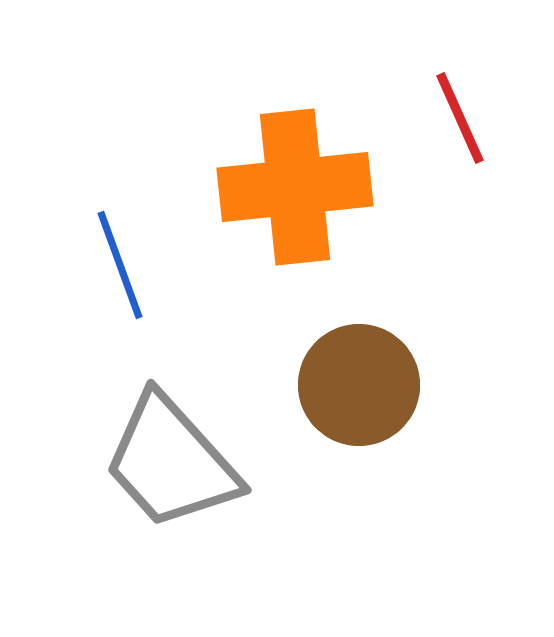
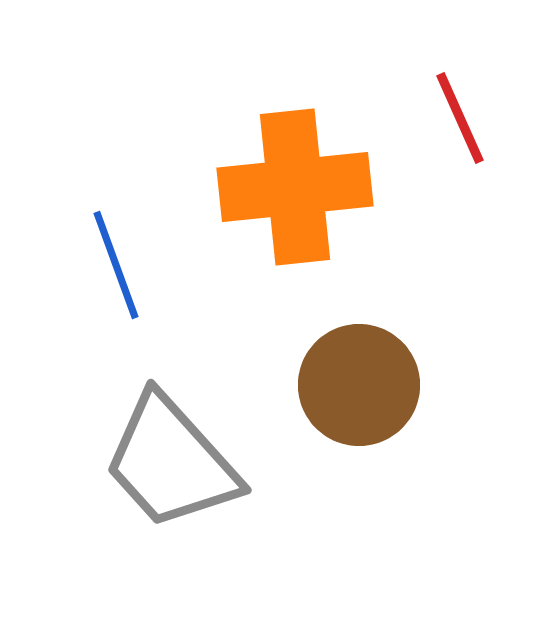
blue line: moved 4 px left
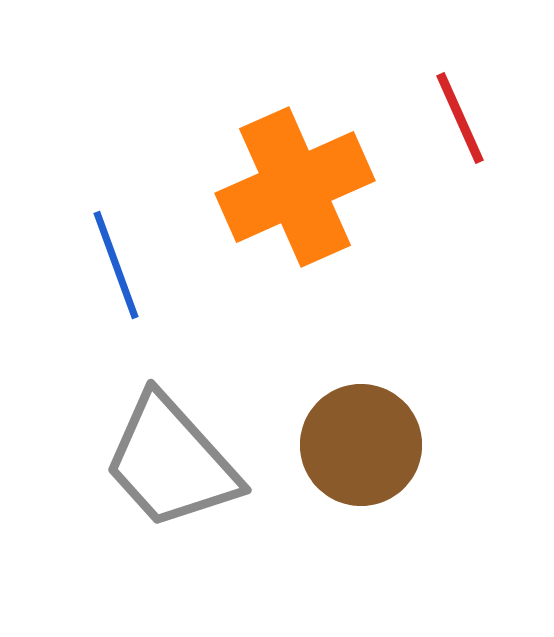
orange cross: rotated 18 degrees counterclockwise
brown circle: moved 2 px right, 60 px down
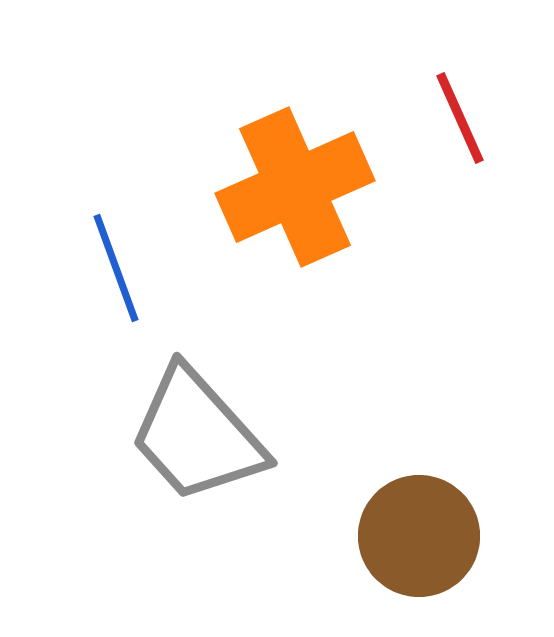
blue line: moved 3 px down
brown circle: moved 58 px right, 91 px down
gray trapezoid: moved 26 px right, 27 px up
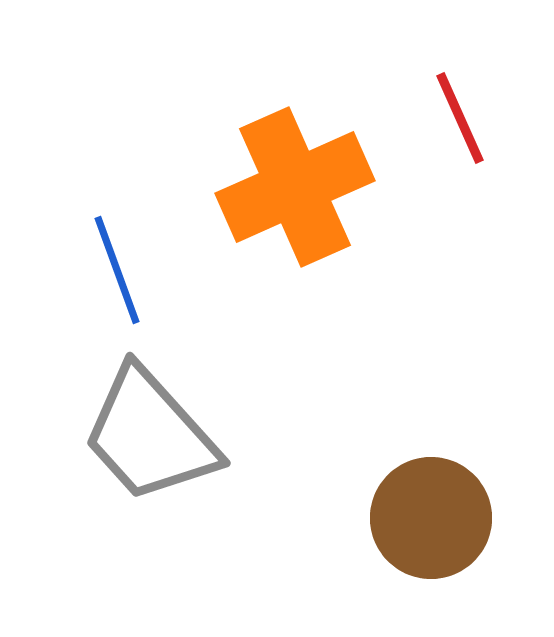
blue line: moved 1 px right, 2 px down
gray trapezoid: moved 47 px left
brown circle: moved 12 px right, 18 px up
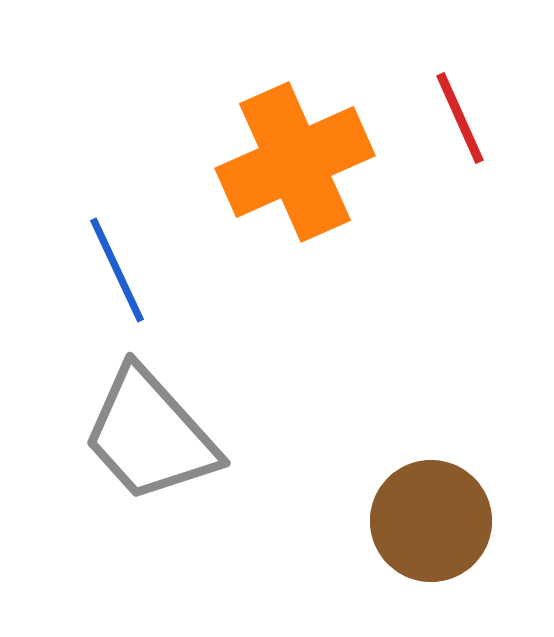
orange cross: moved 25 px up
blue line: rotated 5 degrees counterclockwise
brown circle: moved 3 px down
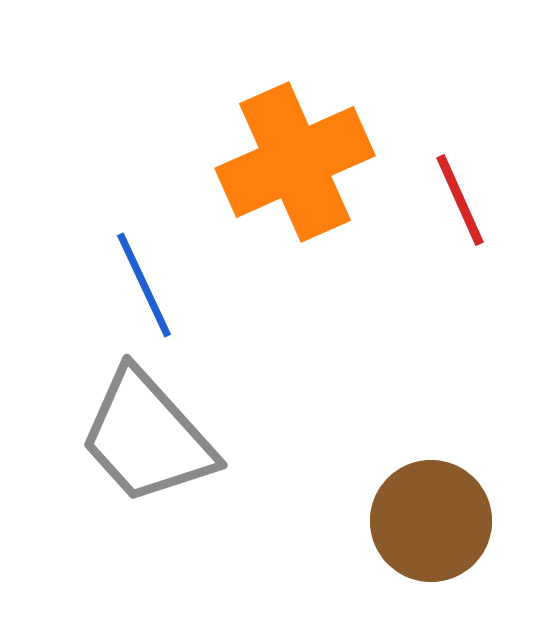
red line: moved 82 px down
blue line: moved 27 px right, 15 px down
gray trapezoid: moved 3 px left, 2 px down
